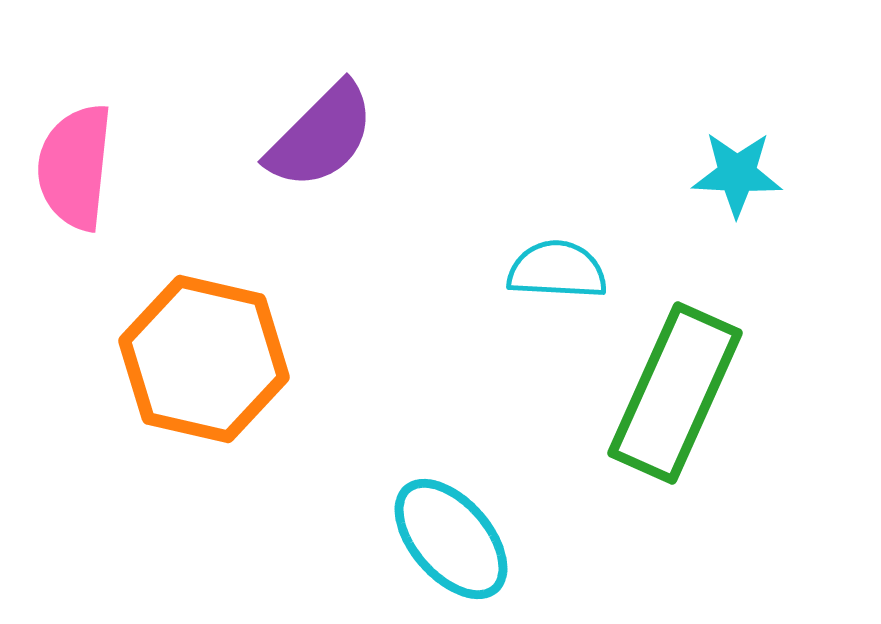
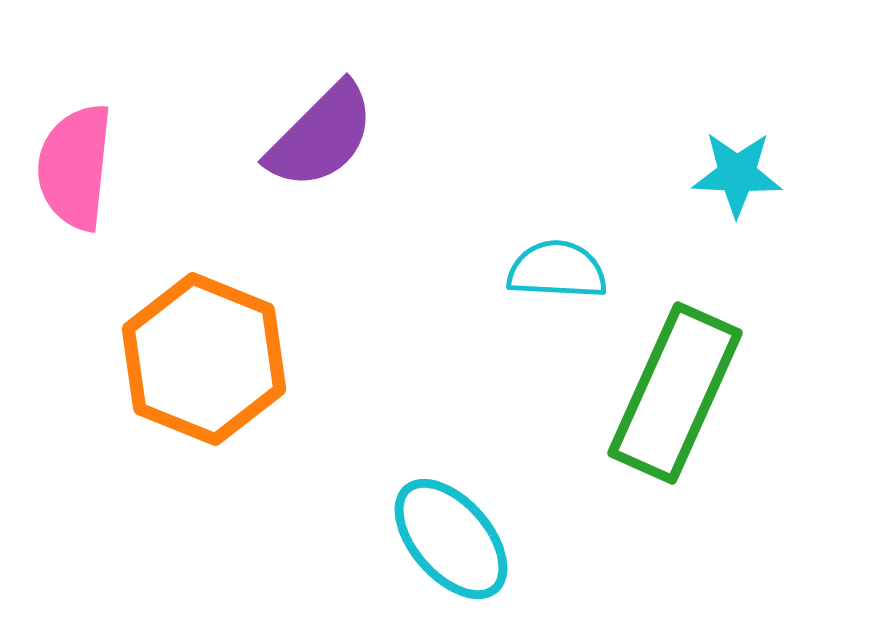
orange hexagon: rotated 9 degrees clockwise
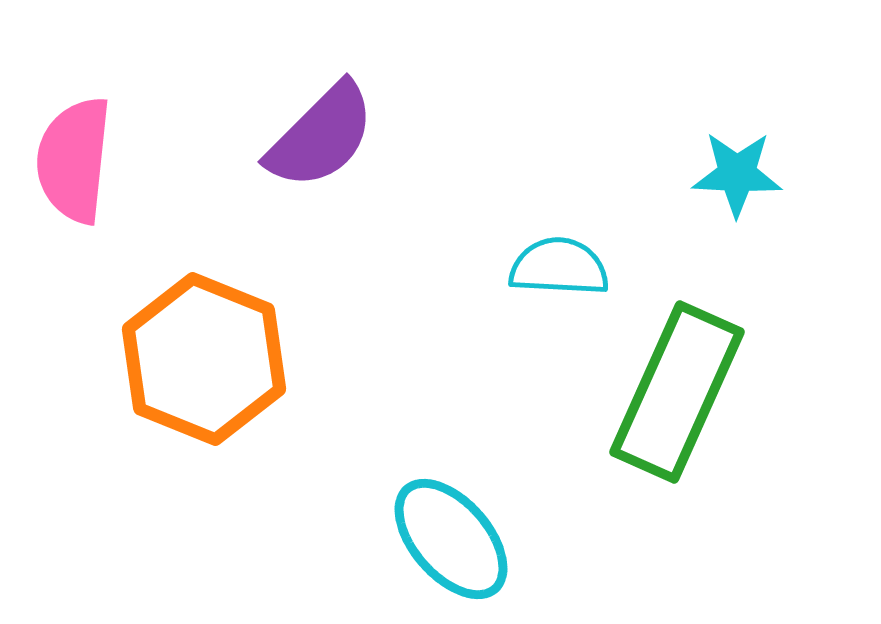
pink semicircle: moved 1 px left, 7 px up
cyan semicircle: moved 2 px right, 3 px up
green rectangle: moved 2 px right, 1 px up
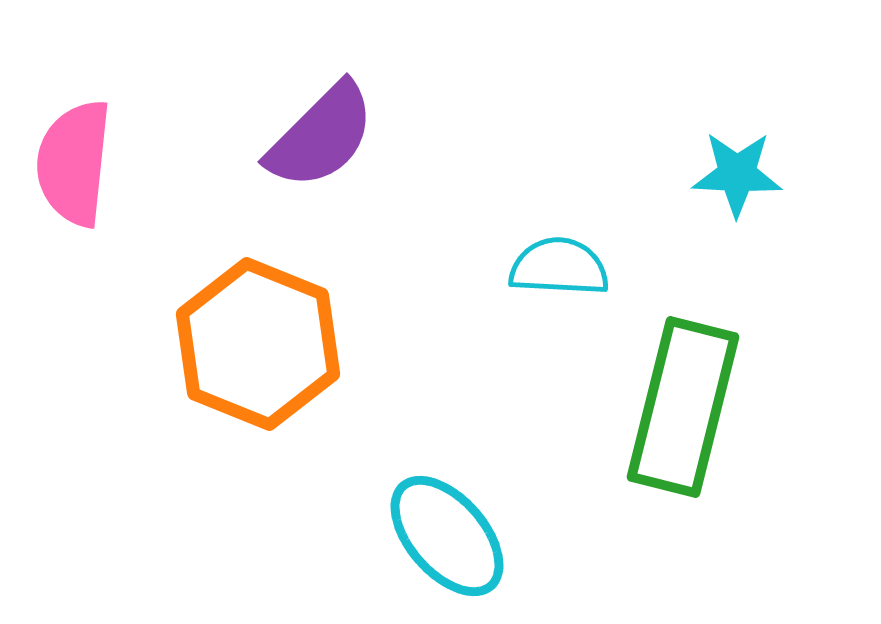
pink semicircle: moved 3 px down
orange hexagon: moved 54 px right, 15 px up
green rectangle: moved 6 px right, 15 px down; rotated 10 degrees counterclockwise
cyan ellipse: moved 4 px left, 3 px up
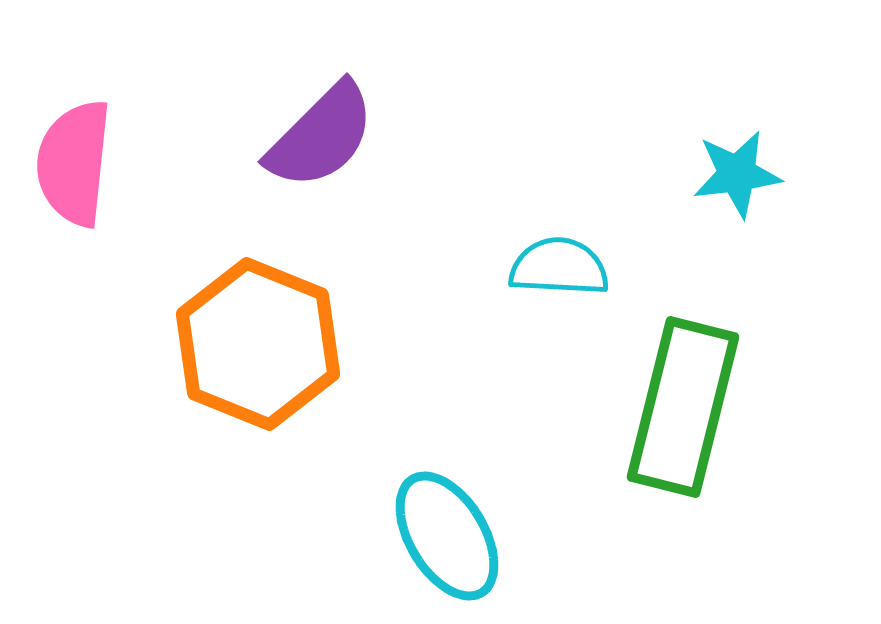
cyan star: rotated 10 degrees counterclockwise
cyan ellipse: rotated 10 degrees clockwise
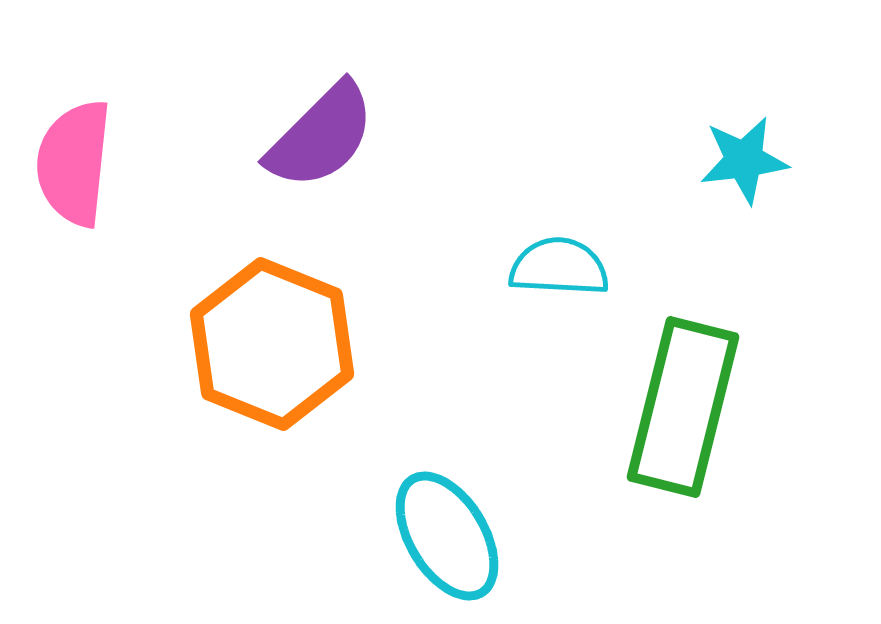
cyan star: moved 7 px right, 14 px up
orange hexagon: moved 14 px right
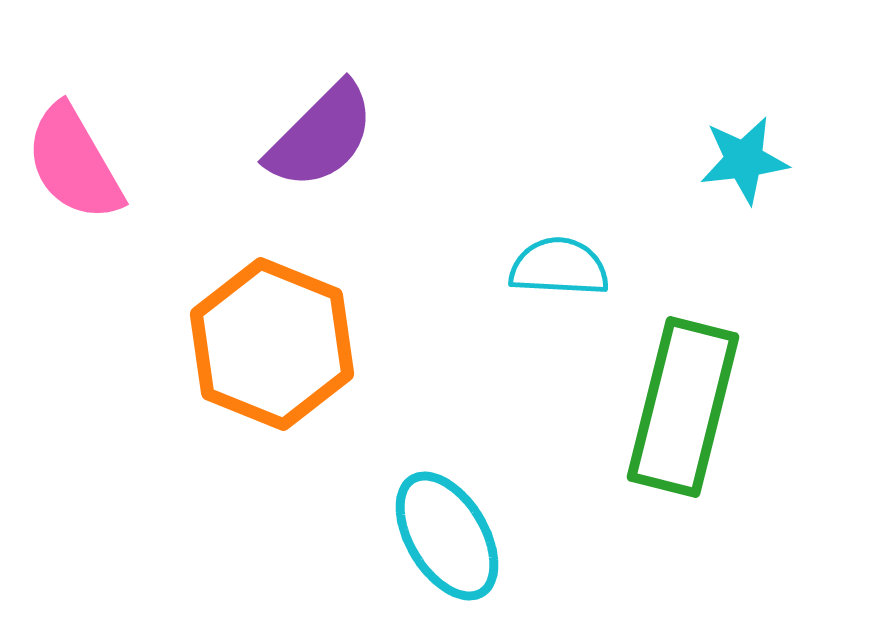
pink semicircle: rotated 36 degrees counterclockwise
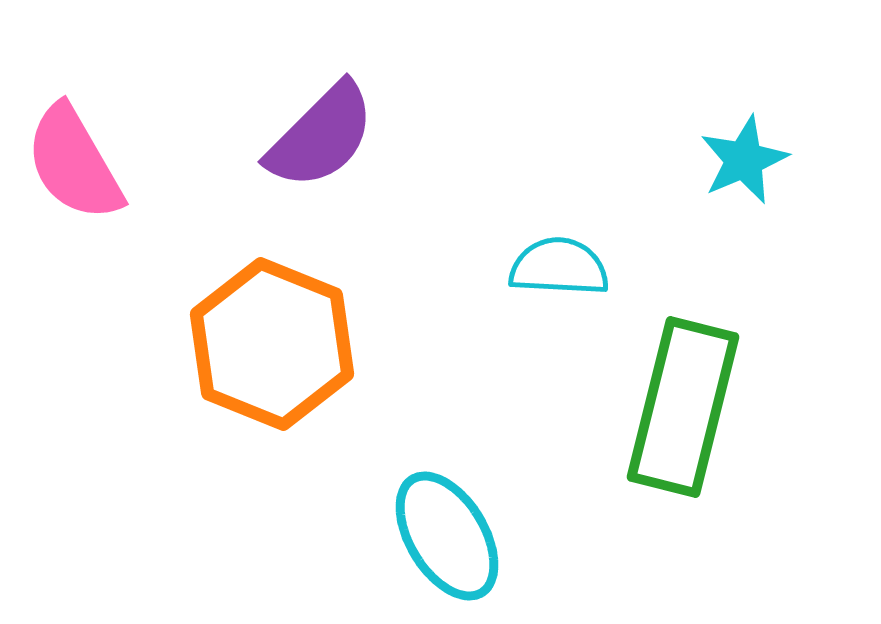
cyan star: rotated 16 degrees counterclockwise
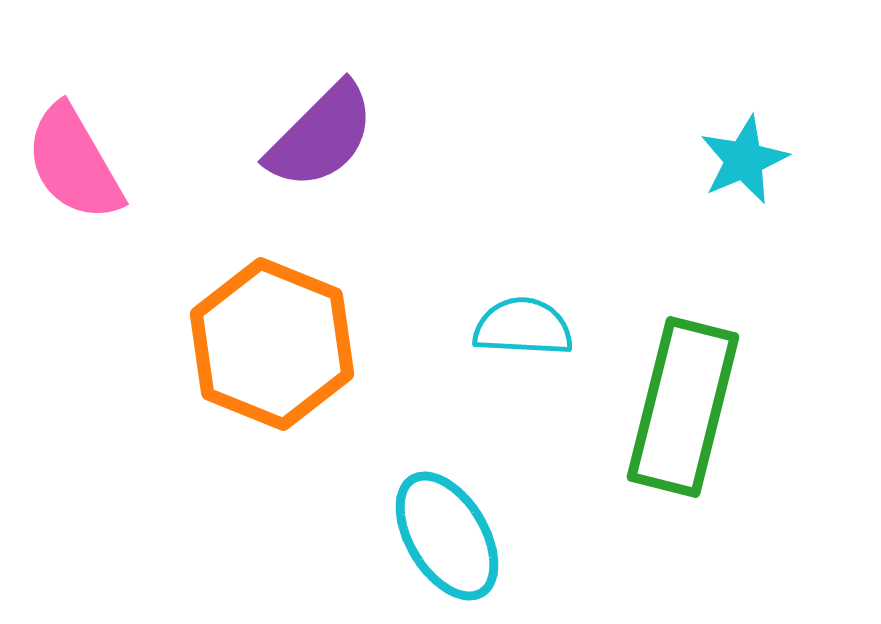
cyan semicircle: moved 36 px left, 60 px down
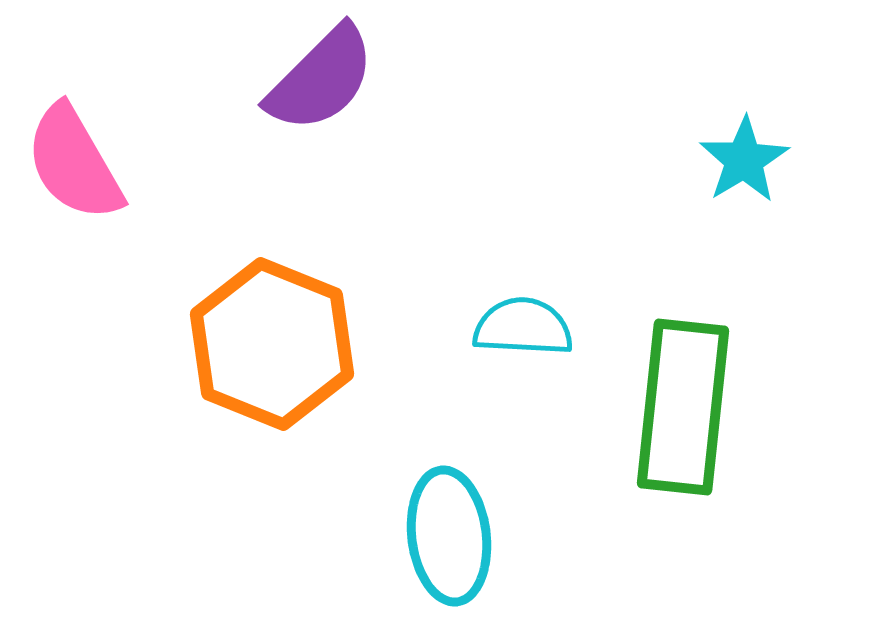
purple semicircle: moved 57 px up
cyan star: rotated 8 degrees counterclockwise
green rectangle: rotated 8 degrees counterclockwise
cyan ellipse: moved 2 px right; rotated 24 degrees clockwise
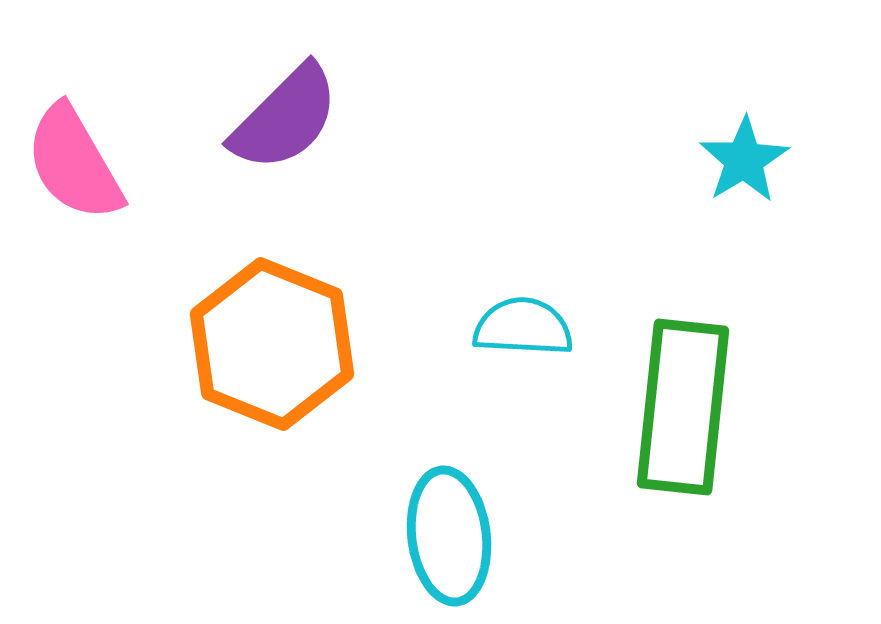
purple semicircle: moved 36 px left, 39 px down
